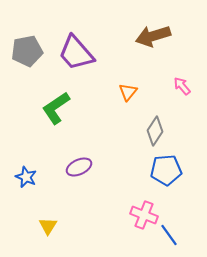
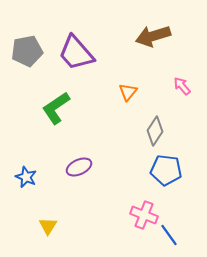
blue pentagon: rotated 12 degrees clockwise
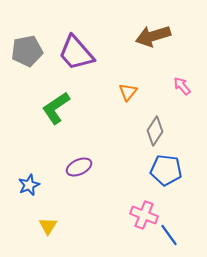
blue star: moved 3 px right, 8 px down; rotated 25 degrees clockwise
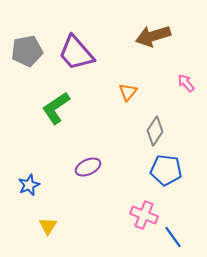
pink arrow: moved 4 px right, 3 px up
purple ellipse: moved 9 px right
blue line: moved 4 px right, 2 px down
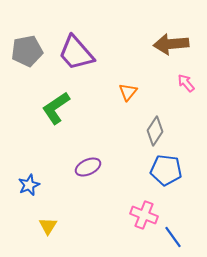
brown arrow: moved 18 px right, 8 px down; rotated 12 degrees clockwise
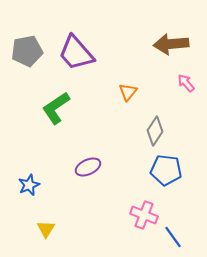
yellow triangle: moved 2 px left, 3 px down
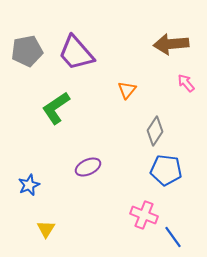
orange triangle: moved 1 px left, 2 px up
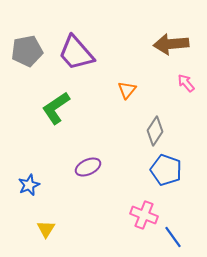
blue pentagon: rotated 12 degrees clockwise
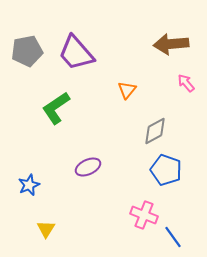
gray diamond: rotated 28 degrees clockwise
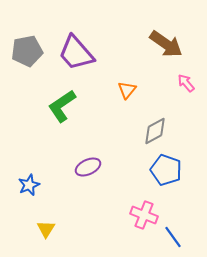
brown arrow: moved 5 px left; rotated 140 degrees counterclockwise
green L-shape: moved 6 px right, 2 px up
